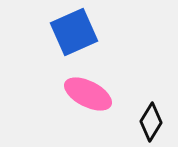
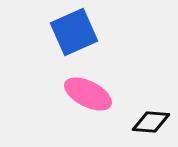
black diamond: rotated 63 degrees clockwise
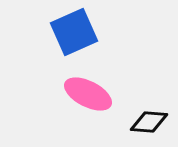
black diamond: moved 2 px left
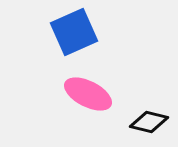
black diamond: rotated 9 degrees clockwise
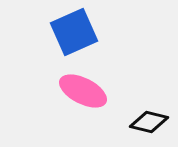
pink ellipse: moved 5 px left, 3 px up
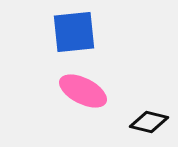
blue square: rotated 18 degrees clockwise
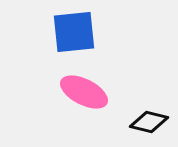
pink ellipse: moved 1 px right, 1 px down
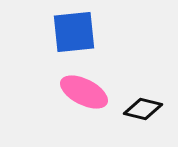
black diamond: moved 6 px left, 13 px up
